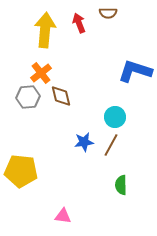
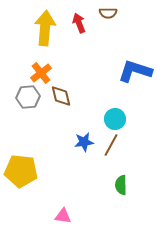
yellow arrow: moved 2 px up
cyan circle: moved 2 px down
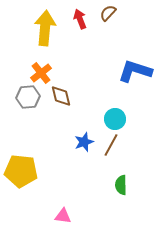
brown semicircle: rotated 132 degrees clockwise
red arrow: moved 1 px right, 4 px up
blue star: rotated 12 degrees counterclockwise
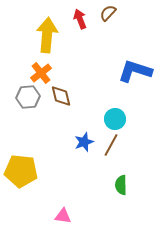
yellow arrow: moved 2 px right, 7 px down
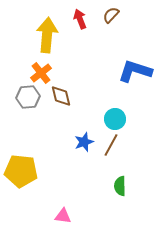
brown semicircle: moved 3 px right, 2 px down
green semicircle: moved 1 px left, 1 px down
